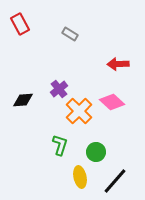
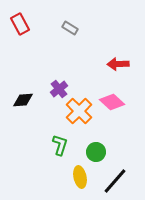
gray rectangle: moved 6 px up
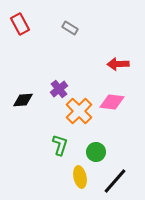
pink diamond: rotated 35 degrees counterclockwise
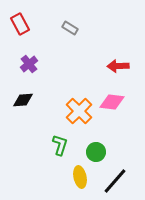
red arrow: moved 2 px down
purple cross: moved 30 px left, 25 px up
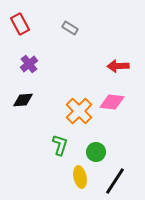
black line: rotated 8 degrees counterclockwise
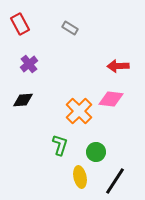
pink diamond: moved 1 px left, 3 px up
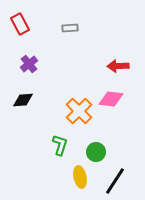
gray rectangle: rotated 35 degrees counterclockwise
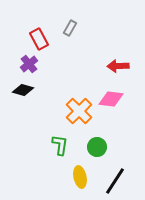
red rectangle: moved 19 px right, 15 px down
gray rectangle: rotated 56 degrees counterclockwise
black diamond: moved 10 px up; rotated 20 degrees clockwise
green L-shape: rotated 10 degrees counterclockwise
green circle: moved 1 px right, 5 px up
